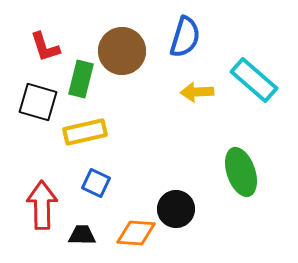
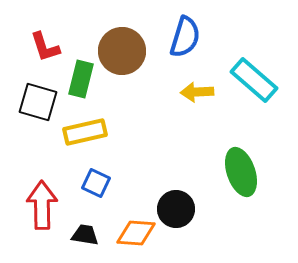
black trapezoid: moved 3 px right; rotated 8 degrees clockwise
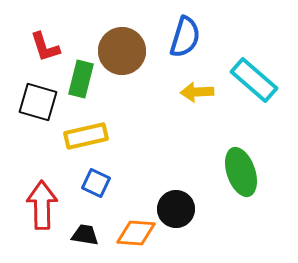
yellow rectangle: moved 1 px right, 4 px down
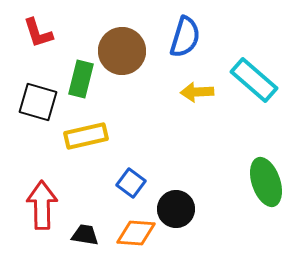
red L-shape: moved 7 px left, 14 px up
green ellipse: moved 25 px right, 10 px down
blue square: moved 35 px right; rotated 12 degrees clockwise
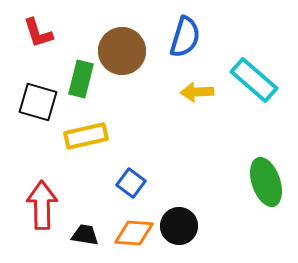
black circle: moved 3 px right, 17 px down
orange diamond: moved 2 px left
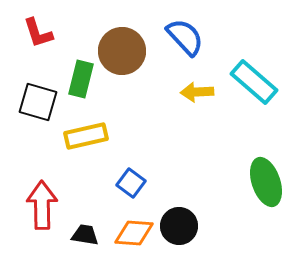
blue semicircle: rotated 60 degrees counterclockwise
cyan rectangle: moved 2 px down
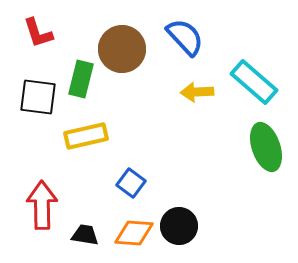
brown circle: moved 2 px up
black square: moved 5 px up; rotated 9 degrees counterclockwise
green ellipse: moved 35 px up
